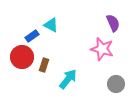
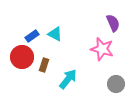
cyan triangle: moved 4 px right, 9 px down
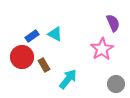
pink star: rotated 25 degrees clockwise
brown rectangle: rotated 48 degrees counterclockwise
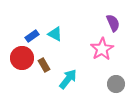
red circle: moved 1 px down
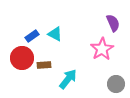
brown rectangle: rotated 64 degrees counterclockwise
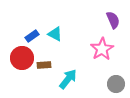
purple semicircle: moved 3 px up
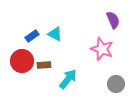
pink star: rotated 20 degrees counterclockwise
red circle: moved 3 px down
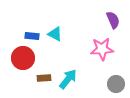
blue rectangle: rotated 40 degrees clockwise
pink star: rotated 25 degrees counterclockwise
red circle: moved 1 px right, 3 px up
brown rectangle: moved 13 px down
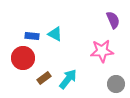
pink star: moved 2 px down
brown rectangle: rotated 32 degrees counterclockwise
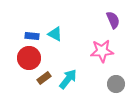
red circle: moved 6 px right
